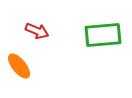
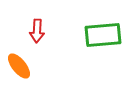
red arrow: rotated 70 degrees clockwise
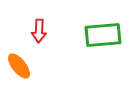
red arrow: moved 2 px right
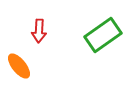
green rectangle: rotated 30 degrees counterclockwise
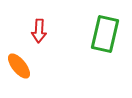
green rectangle: moved 2 px right, 1 px up; rotated 42 degrees counterclockwise
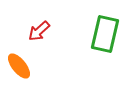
red arrow: rotated 45 degrees clockwise
